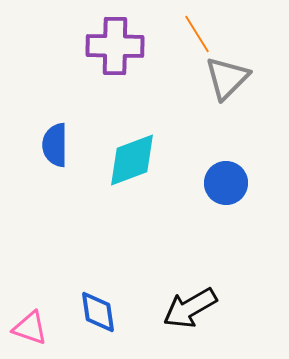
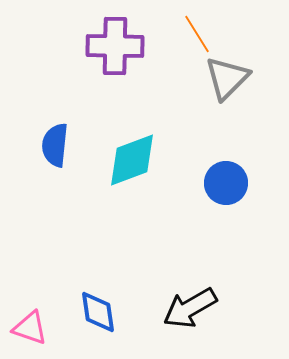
blue semicircle: rotated 6 degrees clockwise
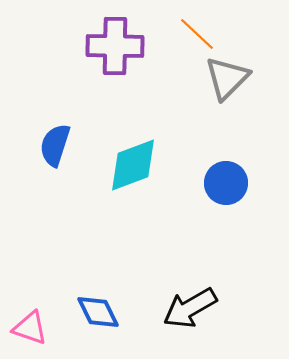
orange line: rotated 15 degrees counterclockwise
blue semicircle: rotated 12 degrees clockwise
cyan diamond: moved 1 px right, 5 px down
blue diamond: rotated 18 degrees counterclockwise
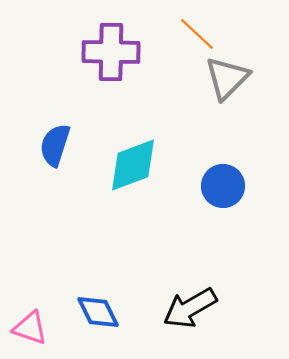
purple cross: moved 4 px left, 6 px down
blue circle: moved 3 px left, 3 px down
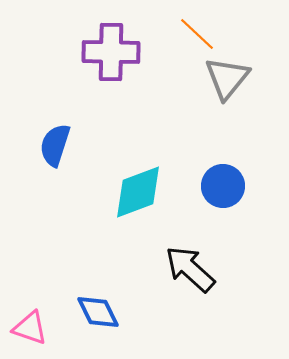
gray triangle: rotated 6 degrees counterclockwise
cyan diamond: moved 5 px right, 27 px down
black arrow: moved 39 px up; rotated 72 degrees clockwise
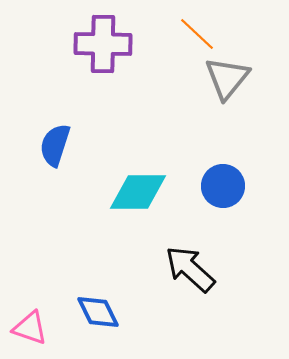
purple cross: moved 8 px left, 8 px up
cyan diamond: rotated 20 degrees clockwise
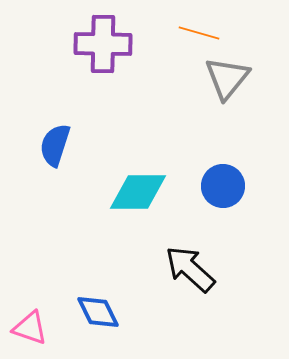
orange line: moved 2 px right, 1 px up; rotated 27 degrees counterclockwise
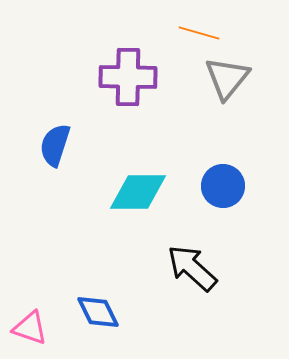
purple cross: moved 25 px right, 33 px down
black arrow: moved 2 px right, 1 px up
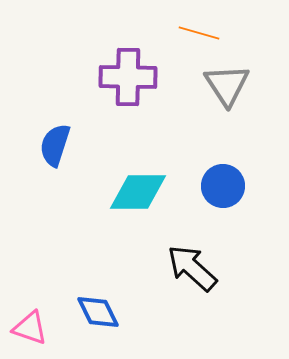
gray triangle: moved 7 px down; rotated 12 degrees counterclockwise
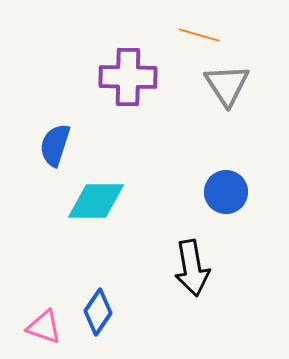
orange line: moved 2 px down
blue circle: moved 3 px right, 6 px down
cyan diamond: moved 42 px left, 9 px down
black arrow: rotated 142 degrees counterclockwise
blue diamond: rotated 60 degrees clockwise
pink triangle: moved 14 px right, 1 px up
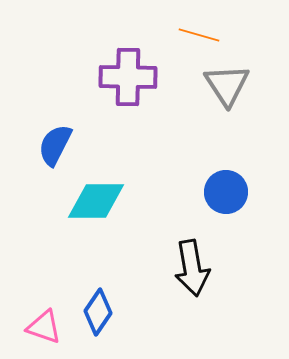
blue semicircle: rotated 9 degrees clockwise
